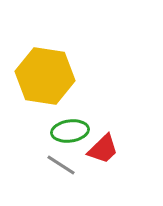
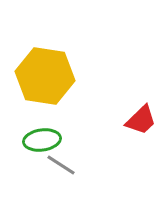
green ellipse: moved 28 px left, 9 px down
red trapezoid: moved 38 px right, 29 px up
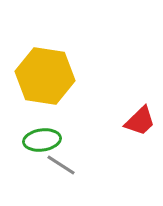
red trapezoid: moved 1 px left, 1 px down
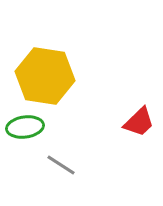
red trapezoid: moved 1 px left, 1 px down
green ellipse: moved 17 px left, 13 px up
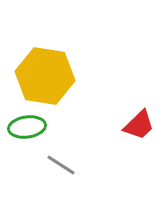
red trapezoid: moved 3 px down
green ellipse: moved 2 px right
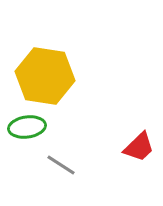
red trapezoid: moved 22 px down
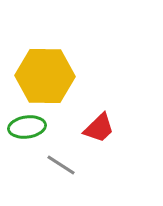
yellow hexagon: rotated 8 degrees counterclockwise
red trapezoid: moved 40 px left, 19 px up
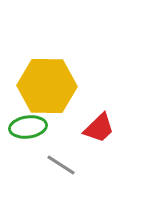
yellow hexagon: moved 2 px right, 10 px down
green ellipse: moved 1 px right
